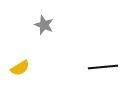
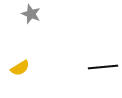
gray star: moved 13 px left, 11 px up
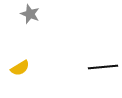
gray star: moved 1 px left
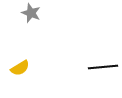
gray star: moved 1 px right, 1 px up
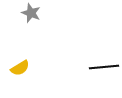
black line: moved 1 px right
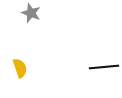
yellow semicircle: rotated 78 degrees counterclockwise
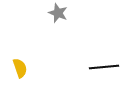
gray star: moved 27 px right
